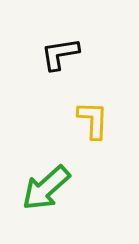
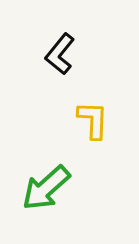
black L-shape: rotated 42 degrees counterclockwise
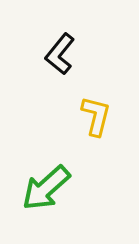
yellow L-shape: moved 3 px right, 4 px up; rotated 12 degrees clockwise
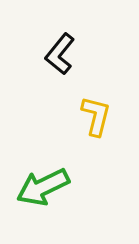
green arrow: moved 3 px left, 1 px up; rotated 16 degrees clockwise
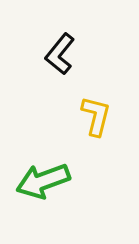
green arrow: moved 6 px up; rotated 6 degrees clockwise
